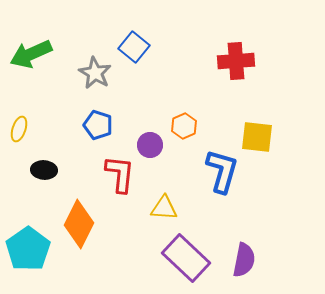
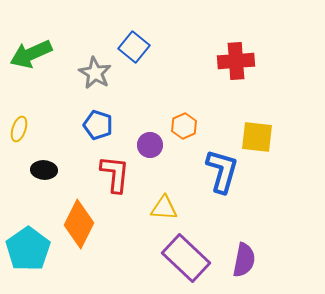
red L-shape: moved 5 px left
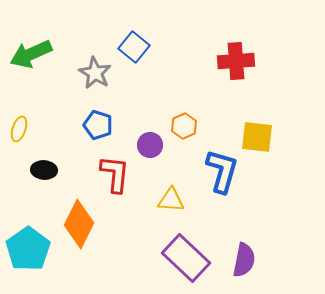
yellow triangle: moved 7 px right, 8 px up
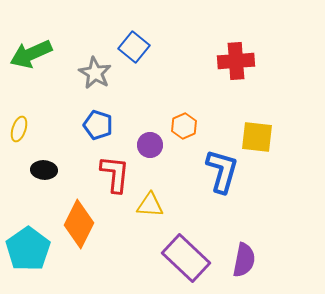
yellow triangle: moved 21 px left, 5 px down
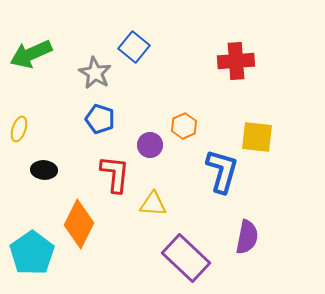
blue pentagon: moved 2 px right, 6 px up
yellow triangle: moved 3 px right, 1 px up
cyan pentagon: moved 4 px right, 4 px down
purple semicircle: moved 3 px right, 23 px up
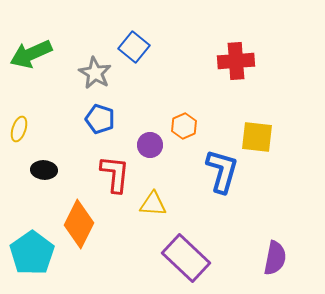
purple semicircle: moved 28 px right, 21 px down
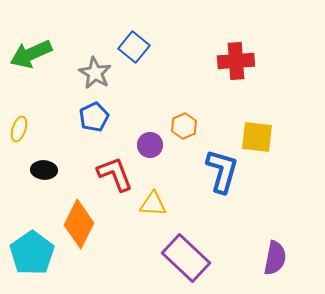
blue pentagon: moved 6 px left, 2 px up; rotated 28 degrees clockwise
red L-shape: rotated 27 degrees counterclockwise
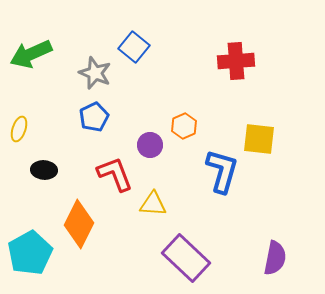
gray star: rotated 8 degrees counterclockwise
yellow square: moved 2 px right, 2 px down
cyan pentagon: moved 2 px left; rotated 6 degrees clockwise
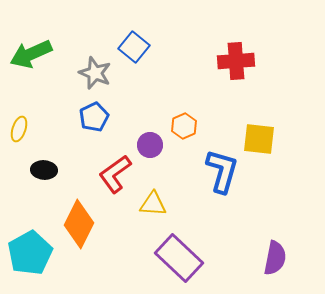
red L-shape: rotated 105 degrees counterclockwise
purple rectangle: moved 7 px left
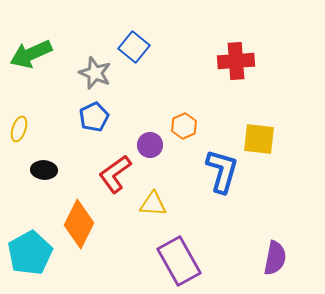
purple rectangle: moved 3 px down; rotated 18 degrees clockwise
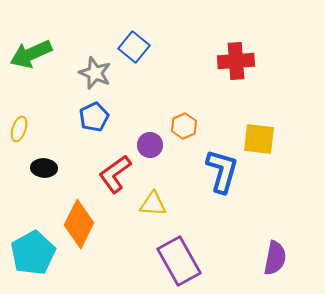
black ellipse: moved 2 px up
cyan pentagon: moved 3 px right
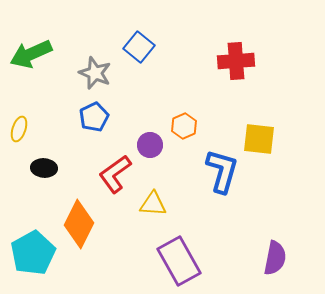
blue square: moved 5 px right
